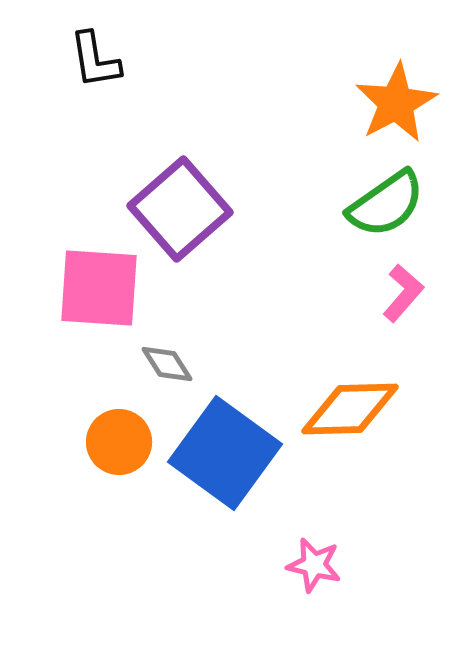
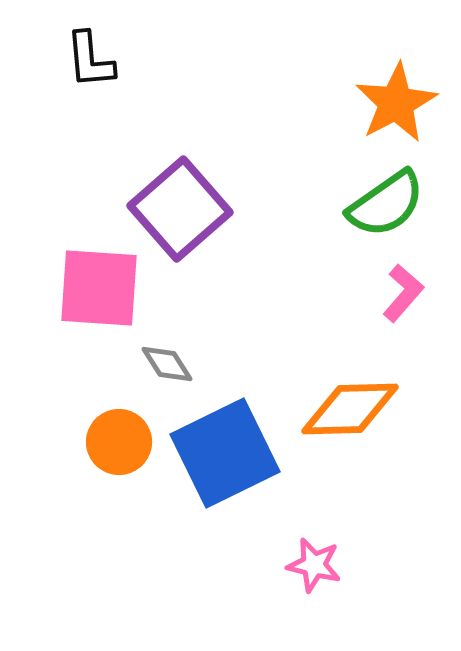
black L-shape: moved 5 px left; rotated 4 degrees clockwise
blue square: rotated 28 degrees clockwise
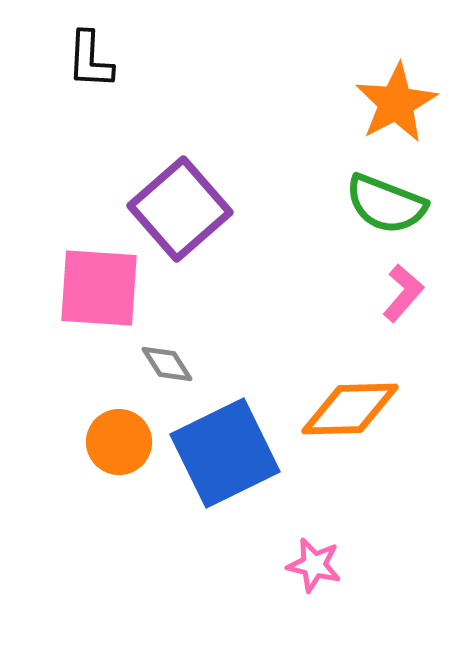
black L-shape: rotated 8 degrees clockwise
green semicircle: rotated 56 degrees clockwise
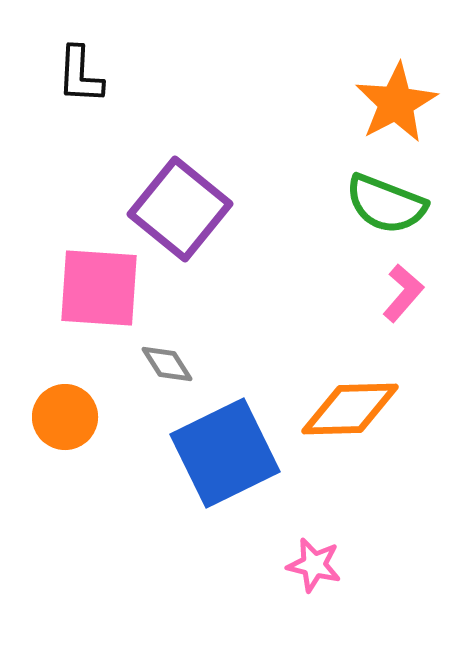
black L-shape: moved 10 px left, 15 px down
purple square: rotated 10 degrees counterclockwise
orange circle: moved 54 px left, 25 px up
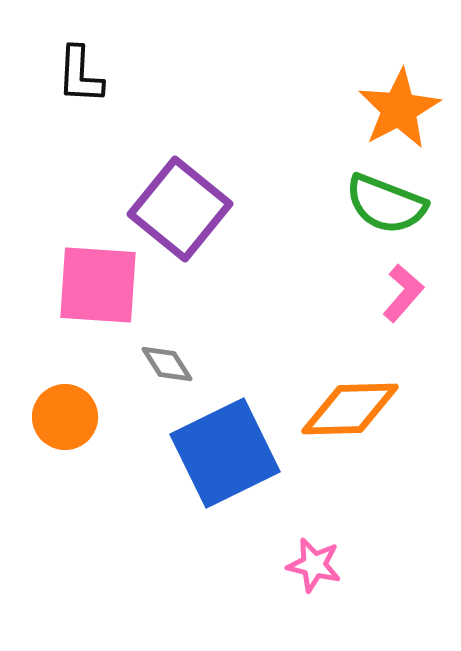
orange star: moved 3 px right, 6 px down
pink square: moved 1 px left, 3 px up
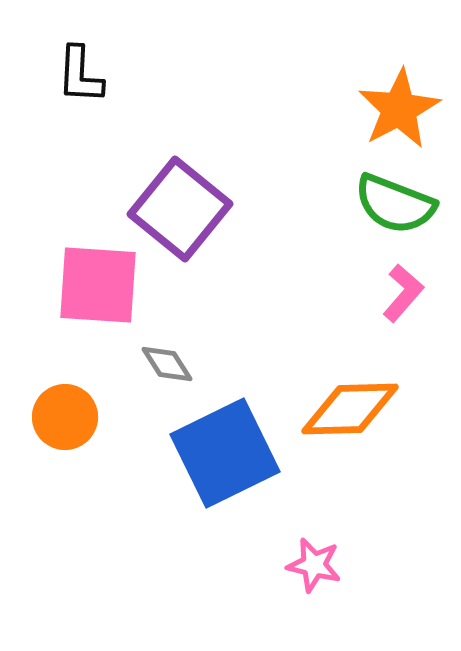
green semicircle: moved 9 px right
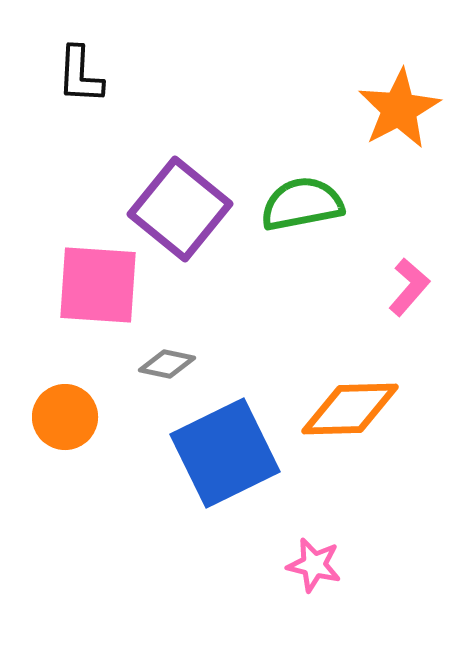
green semicircle: moved 93 px left; rotated 148 degrees clockwise
pink L-shape: moved 6 px right, 6 px up
gray diamond: rotated 46 degrees counterclockwise
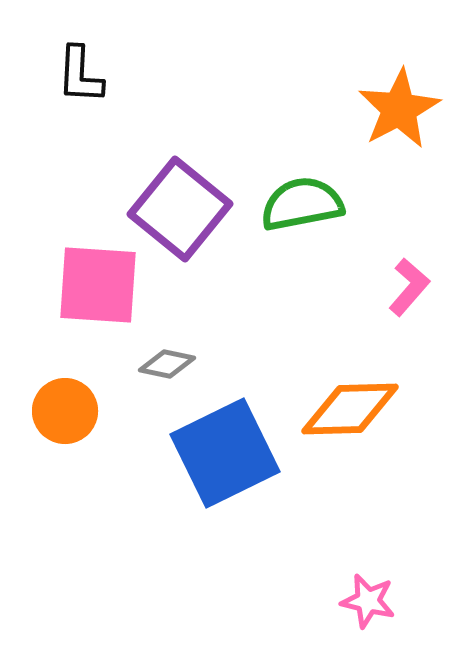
orange circle: moved 6 px up
pink star: moved 54 px right, 36 px down
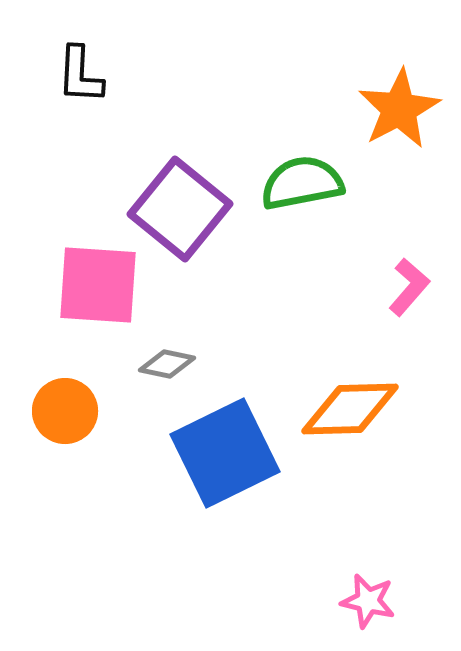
green semicircle: moved 21 px up
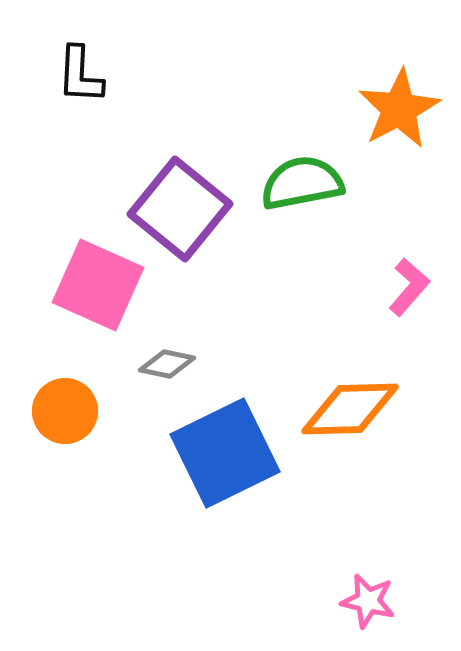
pink square: rotated 20 degrees clockwise
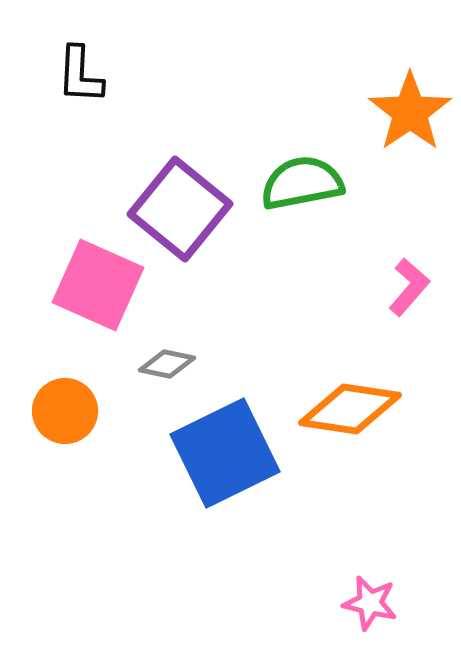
orange star: moved 11 px right, 3 px down; rotated 6 degrees counterclockwise
orange diamond: rotated 10 degrees clockwise
pink star: moved 2 px right, 2 px down
